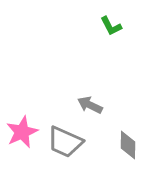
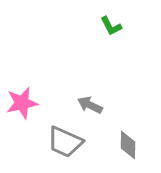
pink star: moved 29 px up; rotated 12 degrees clockwise
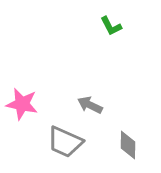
pink star: moved 1 px down; rotated 24 degrees clockwise
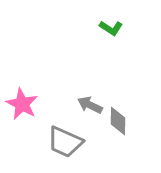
green L-shape: moved 2 px down; rotated 30 degrees counterclockwise
pink star: rotated 16 degrees clockwise
gray diamond: moved 10 px left, 24 px up
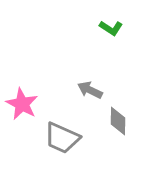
gray arrow: moved 15 px up
gray trapezoid: moved 3 px left, 4 px up
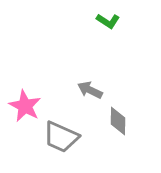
green L-shape: moved 3 px left, 7 px up
pink star: moved 3 px right, 2 px down
gray trapezoid: moved 1 px left, 1 px up
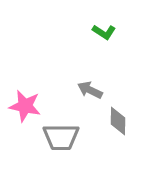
green L-shape: moved 4 px left, 11 px down
pink star: rotated 16 degrees counterclockwise
gray trapezoid: rotated 24 degrees counterclockwise
